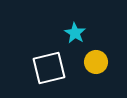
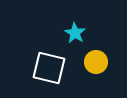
white square: rotated 28 degrees clockwise
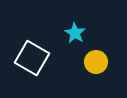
white square: moved 17 px left, 10 px up; rotated 16 degrees clockwise
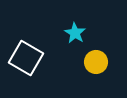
white square: moved 6 px left
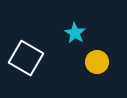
yellow circle: moved 1 px right
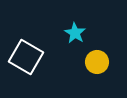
white square: moved 1 px up
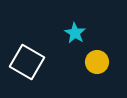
white square: moved 1 px right, 5 px down
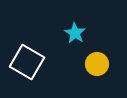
yellow circle: moved 2 px down
